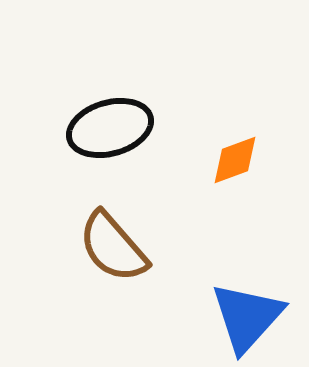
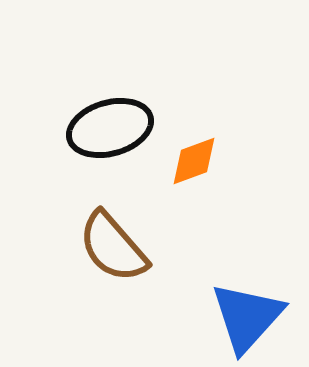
orange diamond: moved 41 px left, 1 px down
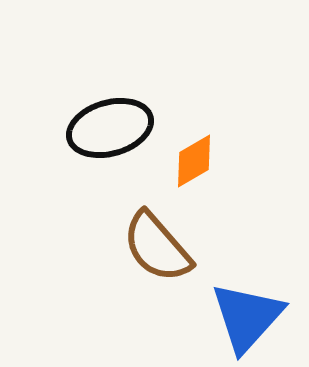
orange diamond: rotated 10 degrees counterclockwise
brown semicircle: moved 44 px right
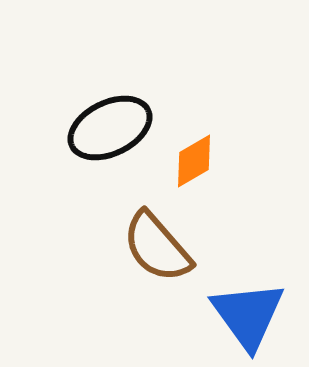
black ellipse: rotated 10 degrees counterclockwise
blue triangle: moved 1 px right, 2 px up; rotated 18 degrees counterclockwise
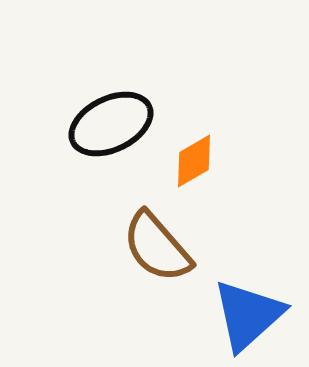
black ellipse: moved 1 px right, 4 px up
blue triangle: rotated 24 degrees clockwise
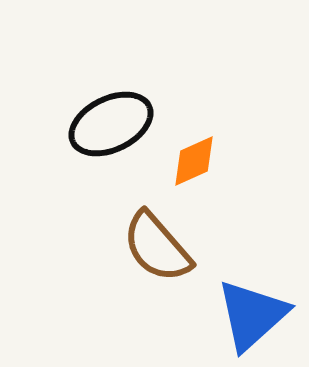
orange diamond: rotated 6 degrees clockwise
blue triangle: moved 4 px right
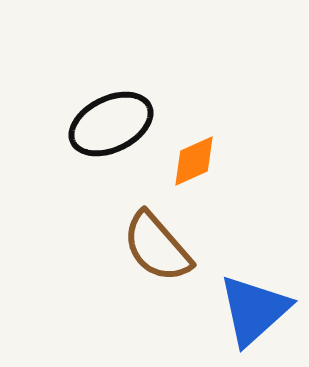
blue triangle: moved 2 px right, 5 px up
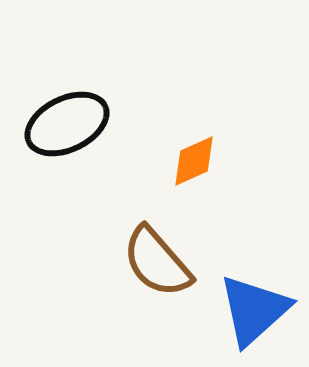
black ellipse: moved 44 px left
brown semicircle: moved 15 px down
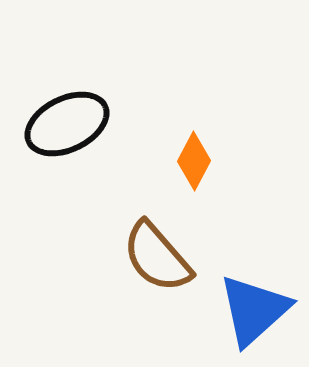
orange diamond: rotated 38 degrees counterclockwise
brown semicircle: moved 5 px up
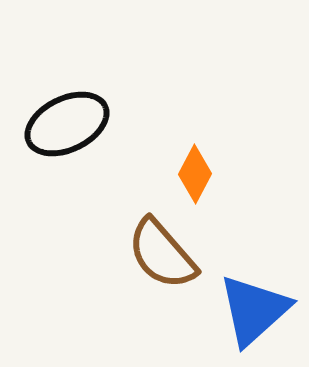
orange diamond: moved 1 px right, 13 px down
brown semicircle: moved 5 px right, 3 px up
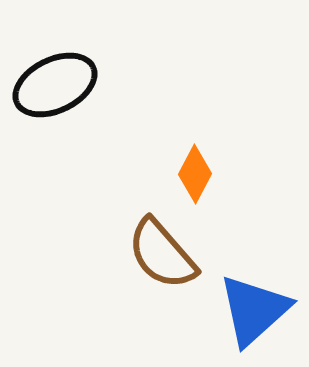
black ellipse: moved 12 px left, 39 px up
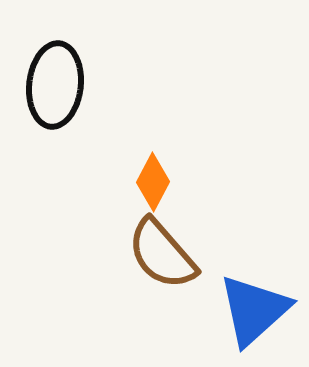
black ellipse: rotated 58 degrees counterclockwise
orange diamond: moved 42 px left, 8 px down
